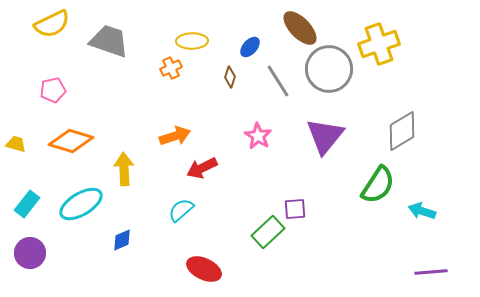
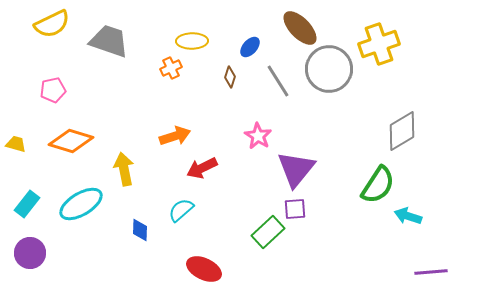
purple triangle: moved 29 px left, 33 px down
yellow arrow: rotated 8 degrees counterclockwise
cyan arrow: moved 14 px left, 5 px down
blue diamond: moved 18 px right, 10 px up; rotated 65 degrees counterclockwise
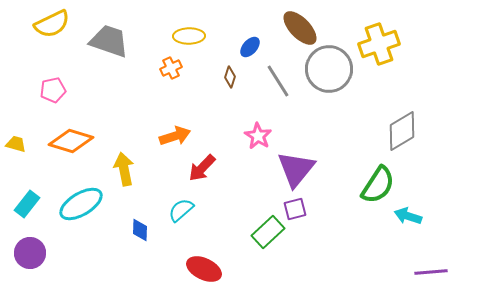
yellow ellipse: moved 3 px left, 5 px up
red arrow: rotated 20 degrees counterclockwise
purple square: rotated 10 degrees counterclockwise
